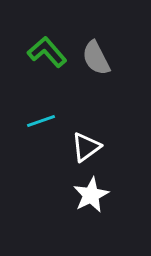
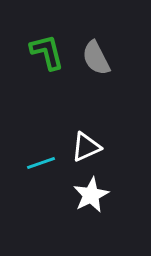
green L-shape: rotated 27 degrees clockwise
cyan line: moved 42 px down
white triangle: rotated 12 degrees clockwise
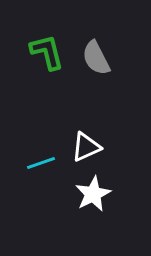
white star: moved 2 px right, 1 px up
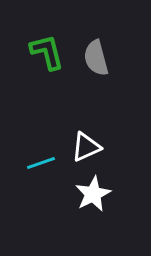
gray semicircle: rotated 12 degrees clockwise
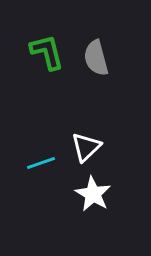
white triangle: rotated 20 degrees counterclockwise
white star: rotated 15 degrees counterclockwise
